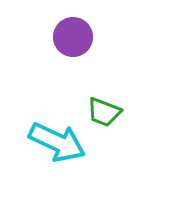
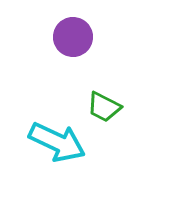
green trapezoid: moved 5 px up; rotated 6 degrees clockwise
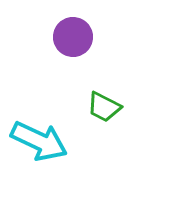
cyan arrow: moved 18 px left, 1 px up
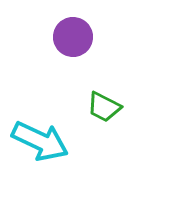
cyan arrow: moved 1 px right
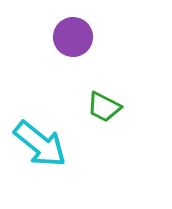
cyan arrow: moved 3 px down; rotated 14 degrees clockwise
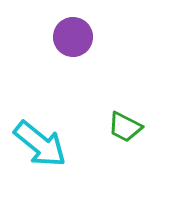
green trapezoid: moved 21 px right, 20 px down
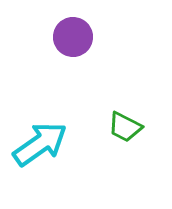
cyan arrow: rotated 74 degrees counterclockwise
